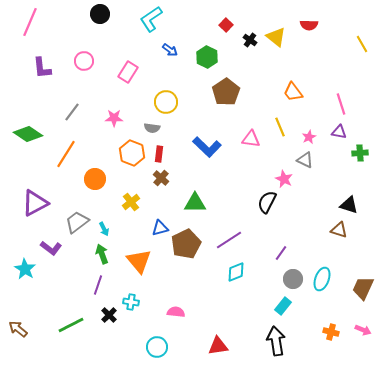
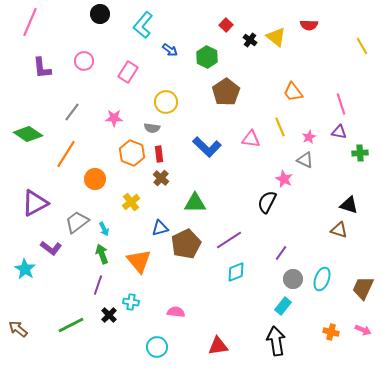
cyan L-shape at (151, 19): moved 8 px left, 6 px down; rotated 16 degrees counterclockwise
yellow line at (362, 44): moved 2 px down
red rectangle at (159, 154): rotated 14 degrees counterclockwise
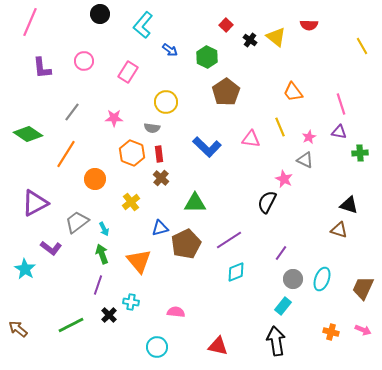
red triangle at (218, 346): rotated 20 degrees clockwise
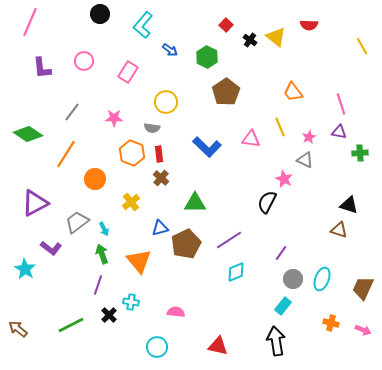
orange cross at (331, 332): moved 9 px up
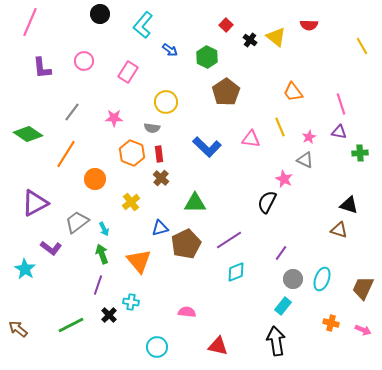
pink semicircle at (176, 312): moved 11 px right
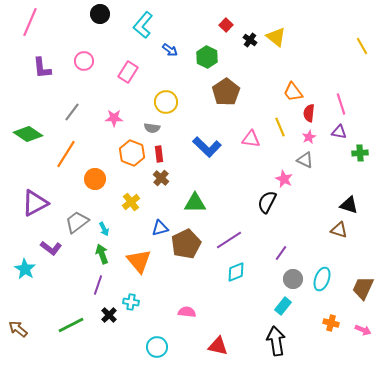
red semicircle at (309, 25): moved 88 px down; rotated 96 degrees clockwise
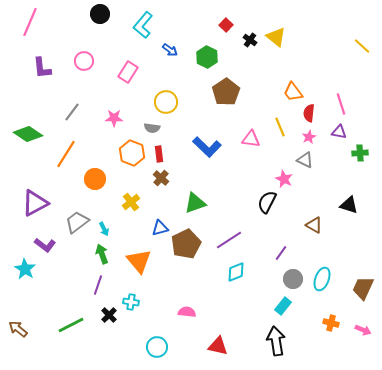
yellow line at (362, 46): rotated 18 degrees counterclockwise
green triangle at (195, 203): rotated 20 degrees counterclockwise
brown triangle at (339, 230): moved 25 px left, 5 px up; rotated 12 degrees clockwise
purple L-shape at (51, 248): moved 6 px left, 3 px up
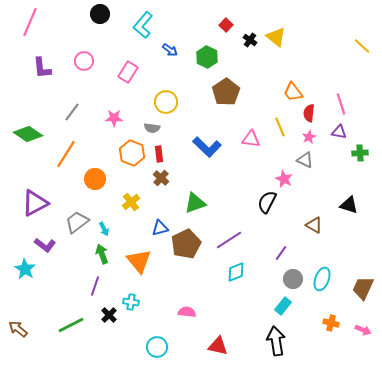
purple line at (98, 285): moved 3 px left, 1 px down
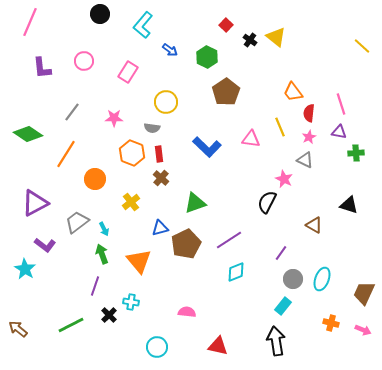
green cross at (360, 153): moved 4 px left
brown trapezoid at (363, 288): moved 1 px right, 5 px down
